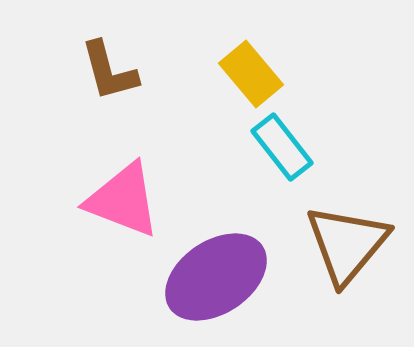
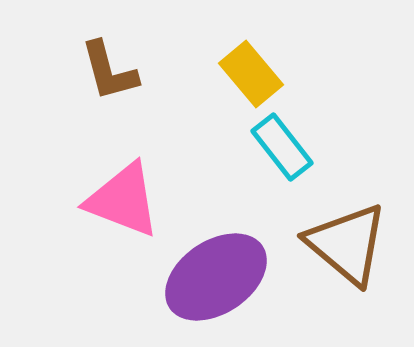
brown triangle: rotated 30 degrees counterclockwise
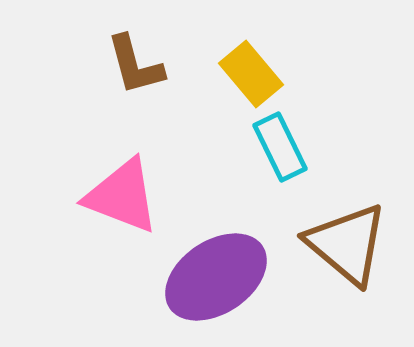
brown L-shape: moved 26 px right, 6 px up
cyan rectangle: moved 2 px left; rotated 12 degrees clockwise
pink triangle: moved 1 px left, 4 px up
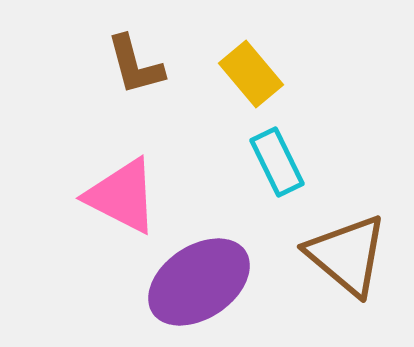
cyan rectangle: moved 3 px left, 15 px down
pink triangle: rotated 6 degrees clockwise
brown triangle: moved 11 px down
purple ellipse: moved 17 px left, 5 px down
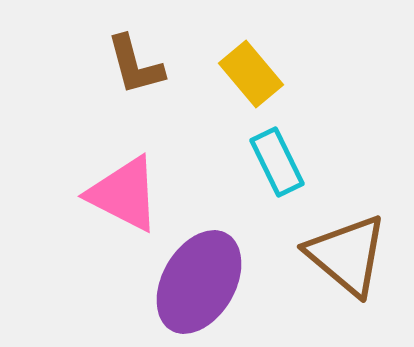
pink triangle: moved 2 px right, 2 px up
purple ellipse: rotated 26 degrees counterclockwise
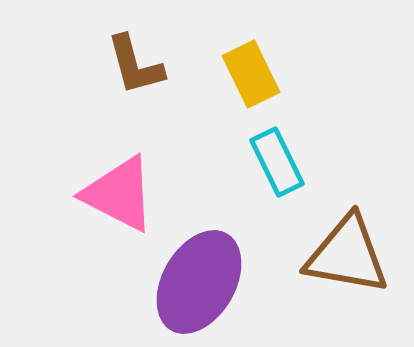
yellow rectangle: rotated 14 degrees clockwise
pink triangle: moved 5 px left
brown triangle: rotated 30 degrees counterclockwise
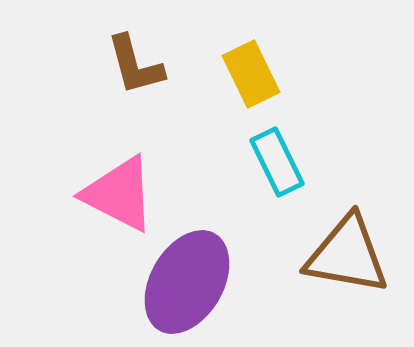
purple ellipse: moved 12 px left
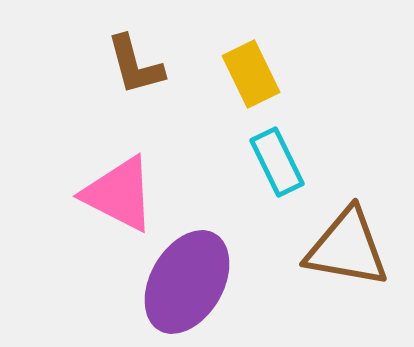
brown triangle: moved 7 px up
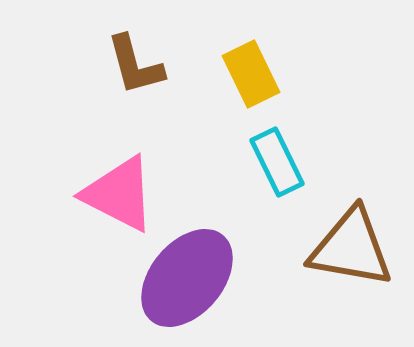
brown triangle: moved 4 px right
purple ellipse: moved 4 px up; rotated 10 degrees clockwise
